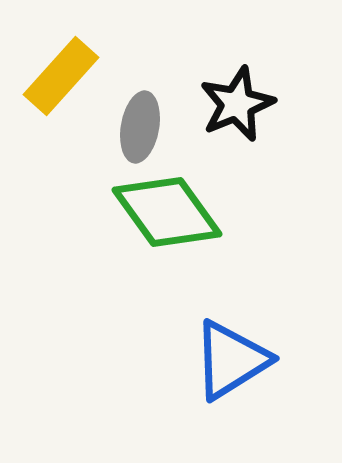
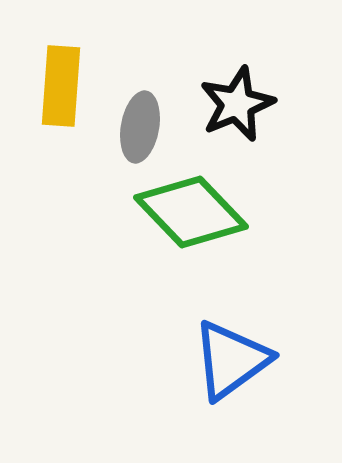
yellow rectangle: moved 10 px down; rotated 38 degrees counterclockwise
green diamond: moved 24 px right; rotated 8 degrees counterclockwise
blue triangle: rotated 4 degrees counterclockwise
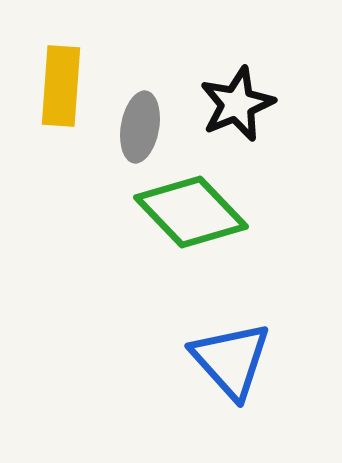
blue triangle: rotated 36 degrees counterclockwise
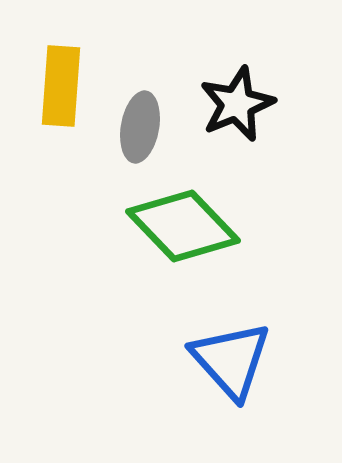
green diamond: moved 8 px left, 14 px down
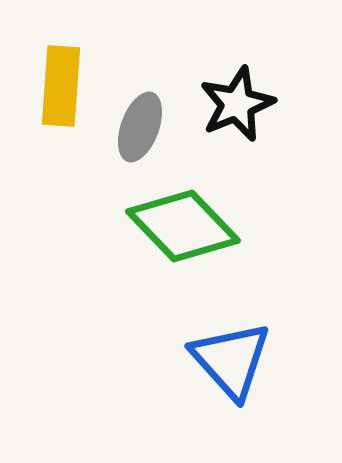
gray ellipse: rotated 10 degrees clockwise
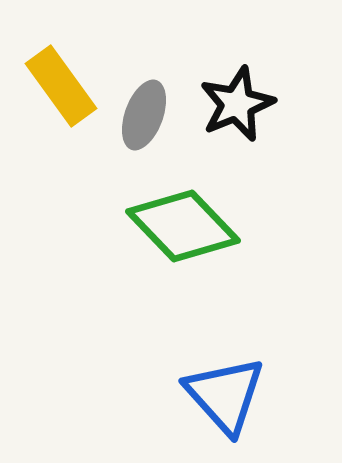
yellow rectangle: rotated 40 degrees counterclockwise
gray ellipse: moved 4 px right, 12 px up
blue triangle: moved 6 px left, 35 px down
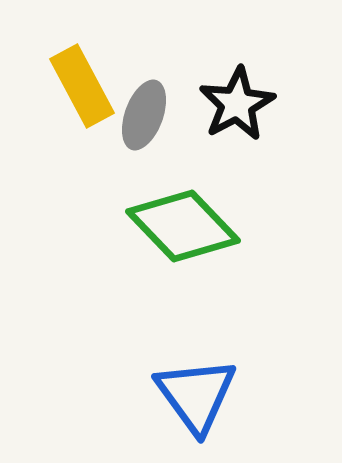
yellow rectangle: moved 21 px right; rotated 8 degrees clockwise
black star: rotated 6 degrees counterclockwise
blue triangle: moved 29 px left; rotated 6 degrees clockwise
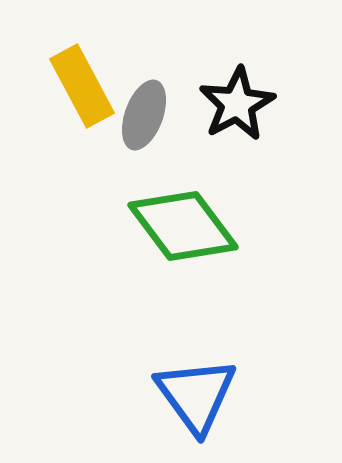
green diamond: rotated 7 degrees clockwise
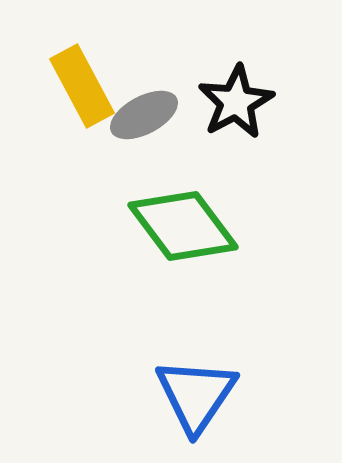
black star: moved 1 px left, 2 px up
gray ellipse: rotated 42 degrees clockwise
blue triangle: rotated 10 degrees clockwise
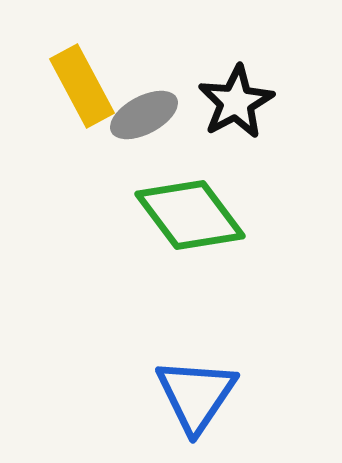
green diamond: moved 7 px right, 11 px up
